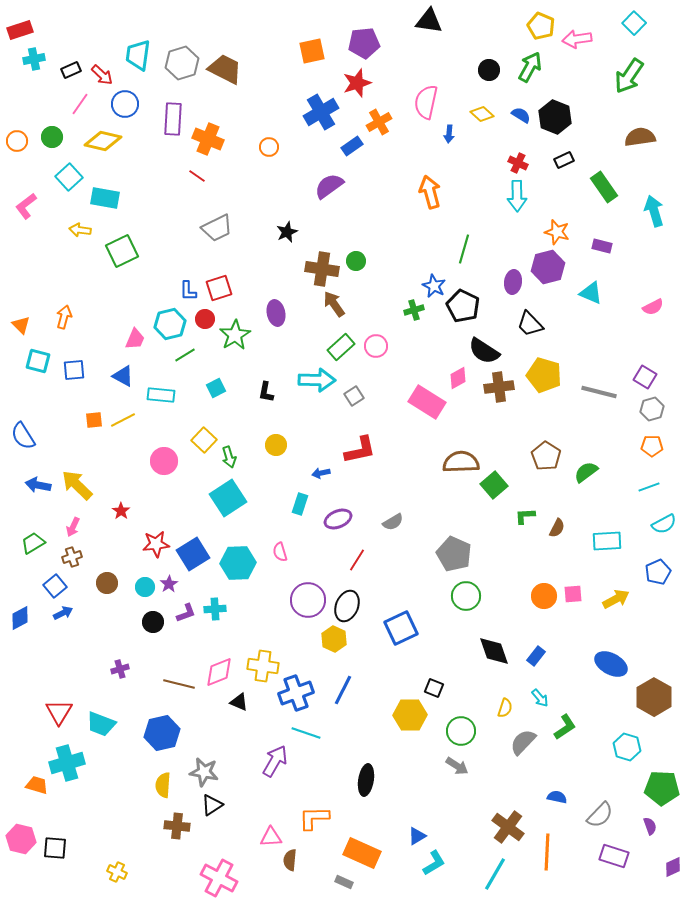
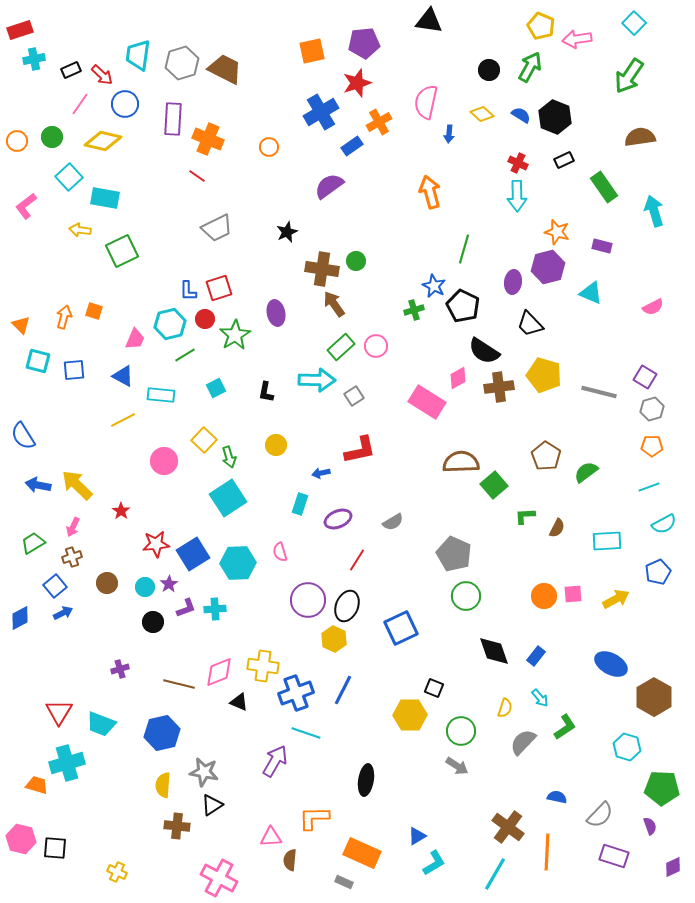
orange square at (94, 420): moved 109 px up; rotated 24 degrees clockwise
purple L-shape at (186, 613): moved 5 px up
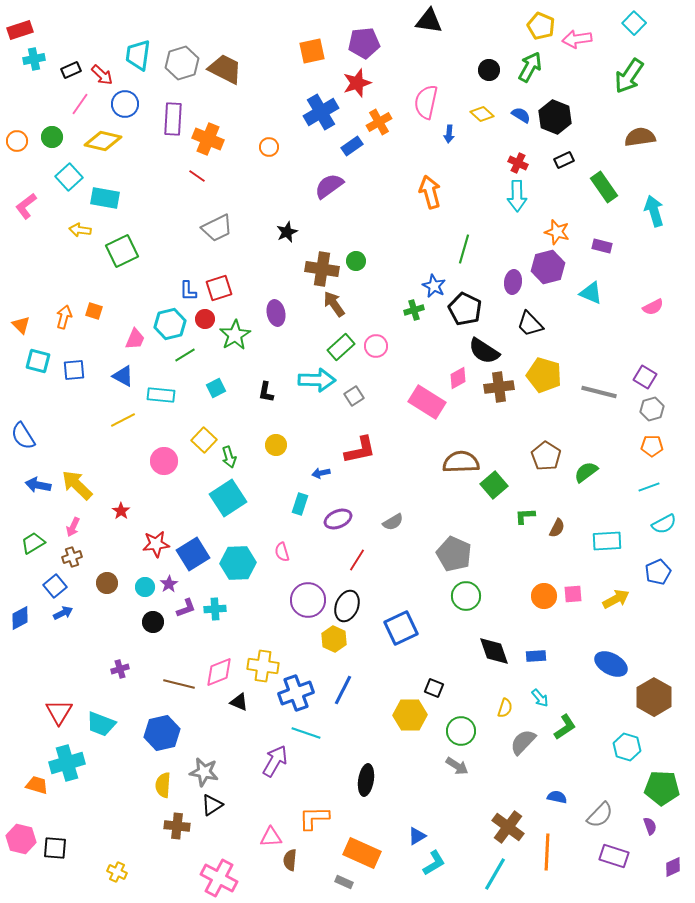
black pentagon at (463, 306): moved 2 px right, 3 px down
pink semicircle at (280, 552): moved 2 px right
blue rectangle at (536, 656): rotated 48 degrees clockwise
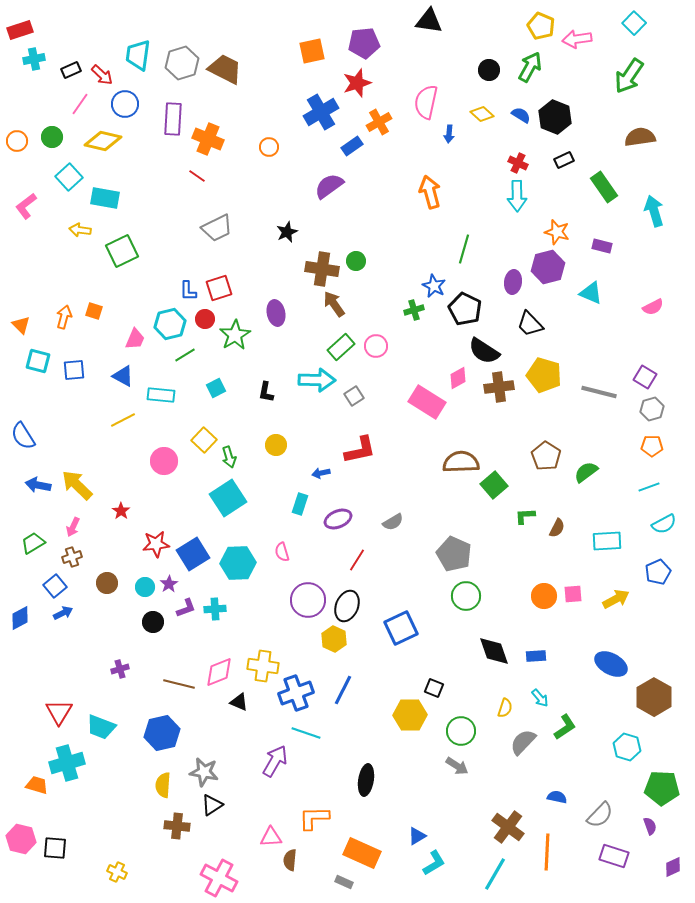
cyan trapezoid at (101, 724): moved 3 px down
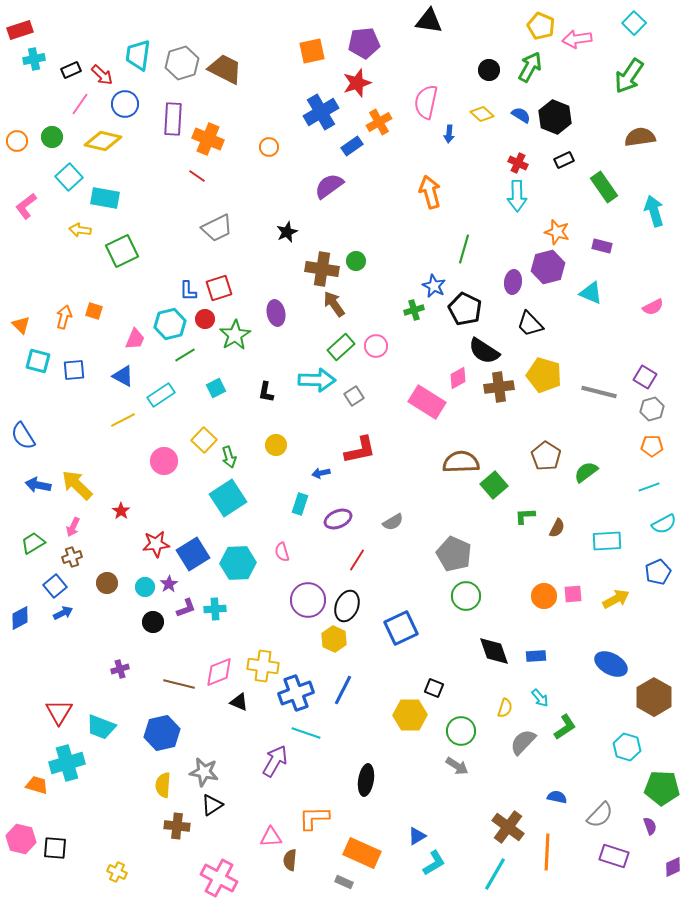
cyan rectangle at (161, 395): rotated 40 degrees counterclockwise
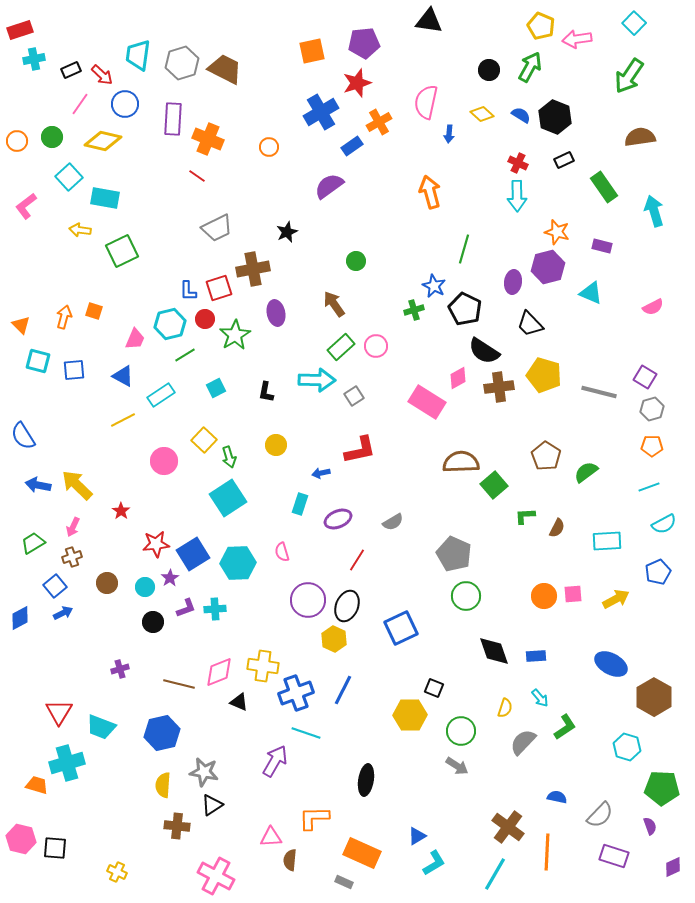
brown cross at (322, 269): moved 69 px left; rotated 20 degrees counterclockwise
purple star at (169, 584): moved 1 px right, 6 px up
pink cross at (219, 878): moved 3 px left, 2 px up
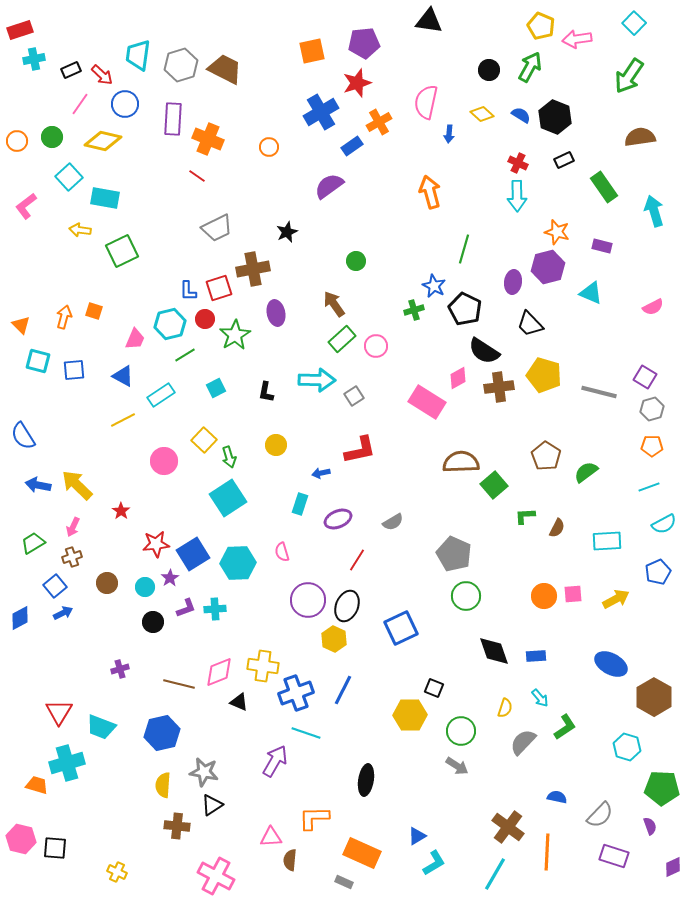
gray hexagon at (182, 63): moved 1 px left, 2 px down
green rectangle at (341, 347): moved 1 px right, 8 px up
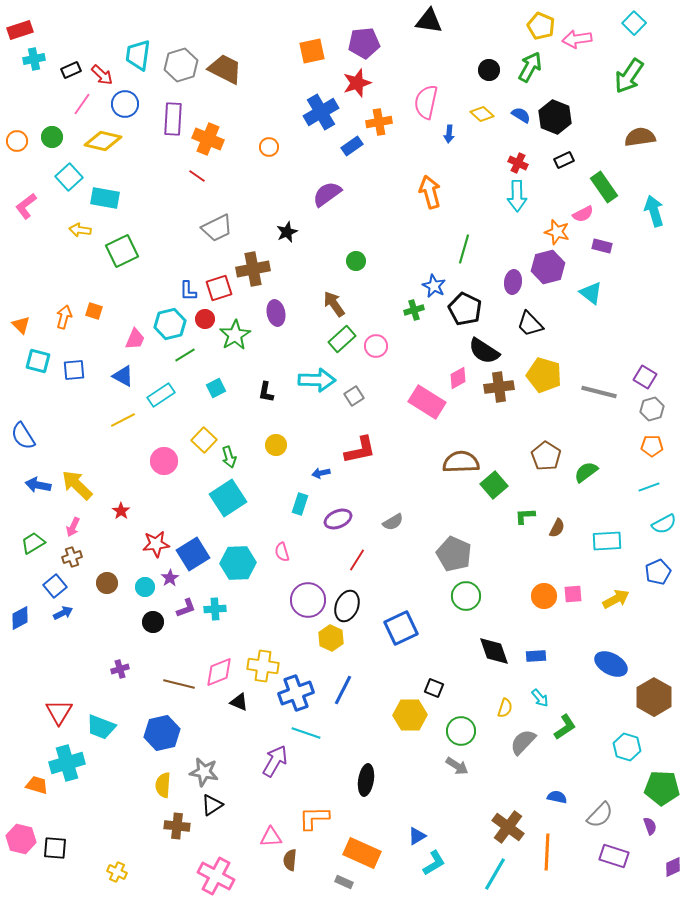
pink line at (80, 104): moved 2 px right
orange cross at (379, 122): rotated 20 degrees clockwise
purple semicircle at (329, 186): moved 2 px left, 8 px down
cyan triangle at (591, 293): rotated 15 degrees clockwise
pink semicircle at (653, 307): moved 70 px left, 93 px up
yellow hexagon at (334, 639): moved 3 px left, 1 px up
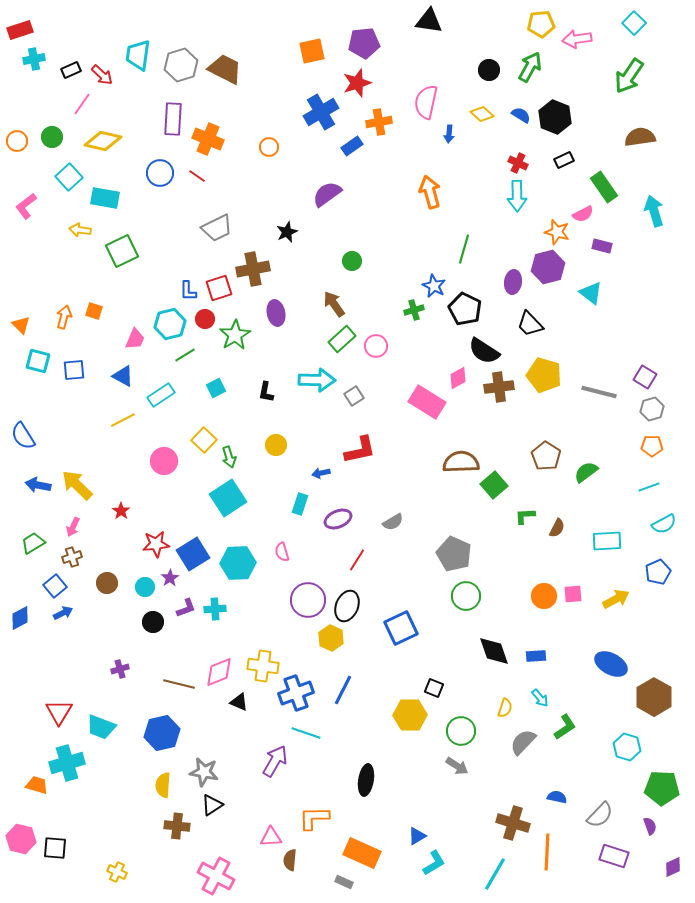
yellow pentagon at (541, 26): moved 2 px up; rotated 28 degrees counterclockwise
blue circle at (125, 104): moved 35 px right, 69 px down
green circle at (356, 261): moved 4 px left
brown cross at (508, 827): moved 5 px right, 4 px up; rotated 20 degrees counterclockwise
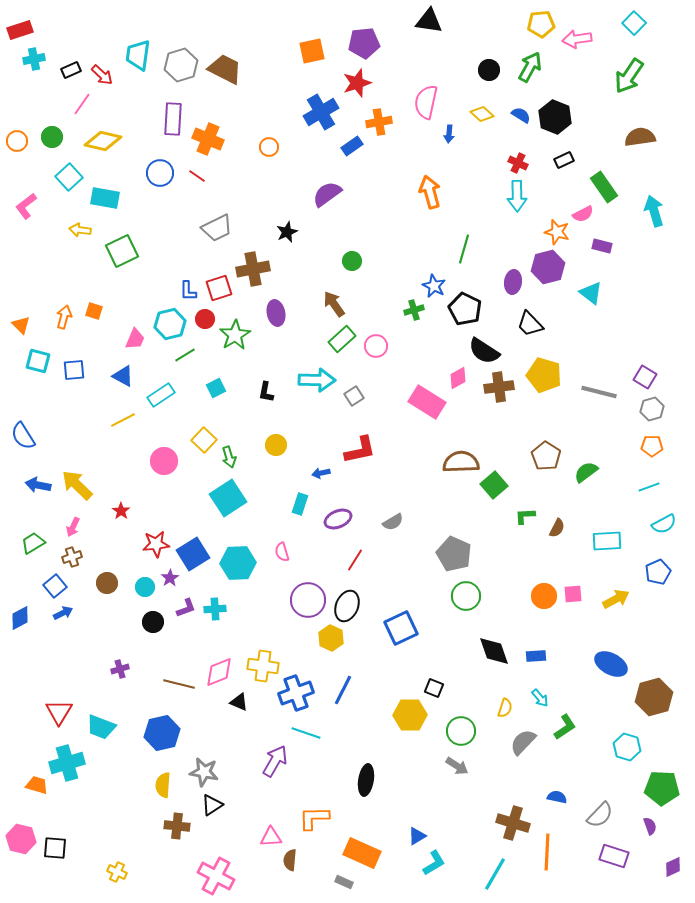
red line at (357, 560): moved 2 px left
brown hexagon at (654, 697): rotated 15 degrees clockwise
